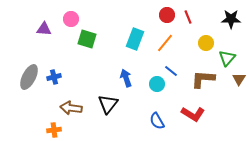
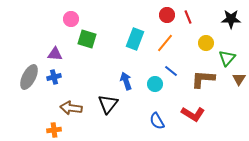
purple triangle: moved 11 px right, 25 px down
blue arrow: moved 3 px down
cyan circle: moved 2 px left
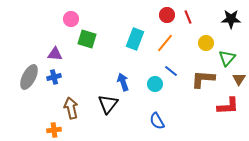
blue arrow: moved 3 px left, 1 px down
brown arrow: rotated 70 degrees clockwise
red L-shape: moved 35 px right, 8 px up; rotated 35 degrees counterclockwise
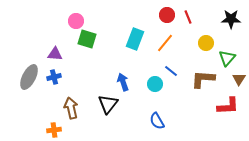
pink circle: moved 5 px right, 2 px down
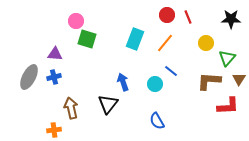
brown L-shape: moved 6 px right, 2 px down
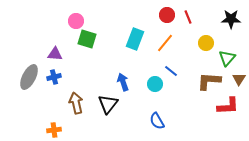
brown arrow: moved 5 px right, 5 px up
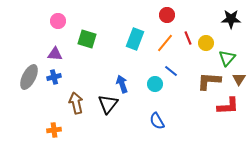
red line: moved 21 px down
pink circle: moved 18 px left
blue arrow: moved 1 px left, 2 px down
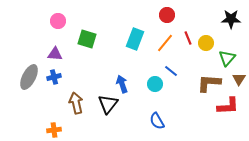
brown L-shape: moved 2 px down
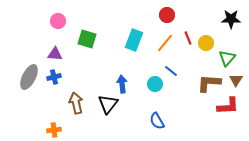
cyan rectangle: moved 1 px left, 1 px down
brown triangle: moved 3 px left, 1 px down
blue arrow: rotated 12 degrees clockwise
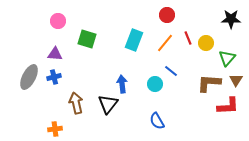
orange cross: moved 1 px right, 1 px up
